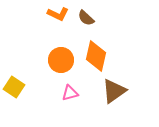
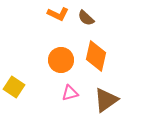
brown triangle: moved 8 px left, 9 px down
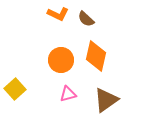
brown semicircle: moved 1 px down
yellow square: moved 1 px right, 2 px down; rotated 15 degrees clockwise
pink triangle: moved 2 px left, 1 px down
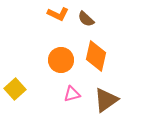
pink triangle: moved 4 px right
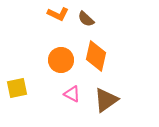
yellow square: moved 2 px right, 1 px up; rotated 30 degrees clockwise
pink triangle: rotated 42 degrees clockwise
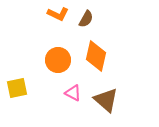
brown semicircle: rotated 102 degrees counterclockwise
orange circle: moved 3 px left
pink triangle: moved 1 px right, 1 px up
brown triangle: rotated 44 degrees counterclockwise
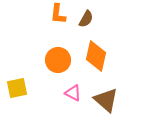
orange L-shape: rotated 70 degrees clockwise
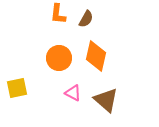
orange circle: moved 1 px right, 2 px up
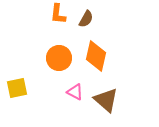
pink triangle: moved 2 px right, 1 px up
